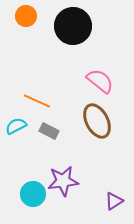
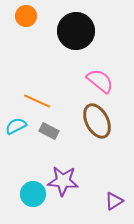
black circle: moved 3 px right, 5 px down
purple star: rotated 12 degrees clockwise
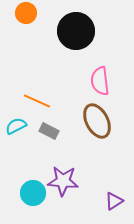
orange circle: moved 3 px up
pink semicircle: rotated 136 degrees counterclockwise
cyan circle: moved 1 px up
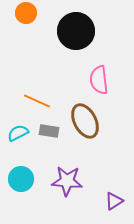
pink semicircle: moved 1 px left, 1 px up
brown ellipse: moved 12 px left
cyan semicircle: moved 2 px right, 7 px down
gray rectangle: rotated 18 degrees counterclockwise
purple star: moved 4 px right
cyan circle: moved 12 px left, 14 px up
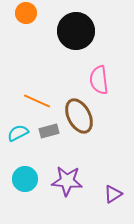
brown ellipse: moved 6 px left, 5 px up
gray rectangle: rotated 24 degrees counterclockwise
cyan circle: moved 4 px right
purple triangle: moved 1 px left, 7 px up
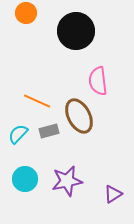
pink semicircle: moved 1 px left, 1 px down
cyan semicircle: moved 1 px down; rotated 20 degrees counterclockwise
purple star: rotated 16 degrees counterclockwise
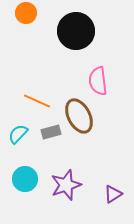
gray rectangle: moved 2 px right, 1 px down
purple star: moved 1 px left, 4 px down; rotated 8 degrees counterclockwise
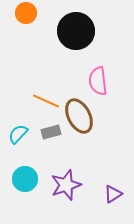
orange line: moved 9 px right
